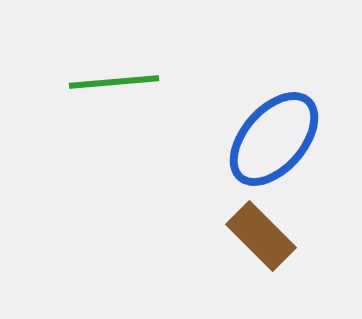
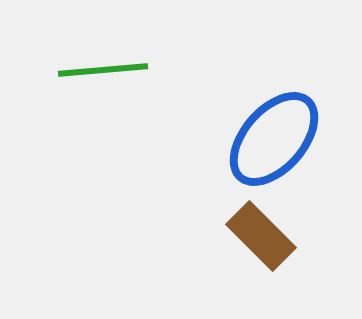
green line: moved 11 px left, 12 px up
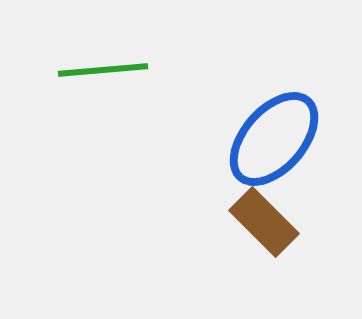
brown rectangle: moved 3 px right, 14 px up
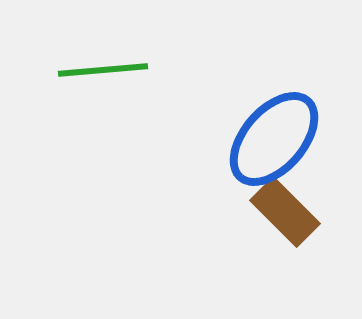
brown rectangle: moved 21 px right, 10 px up
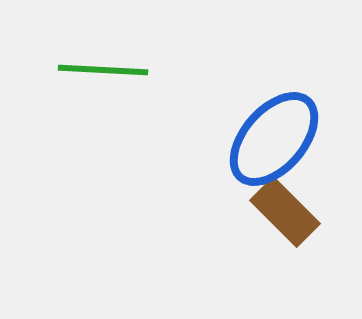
green line: rotated 8 degrees clockwise
